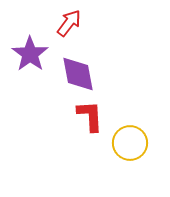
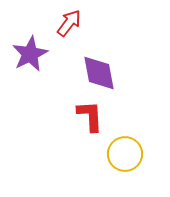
purple star: rotated 9 degrees clockwise
purple diamond: moved 21 px right, 1 px up
yellow circle: moved 5 px left, 11 px down
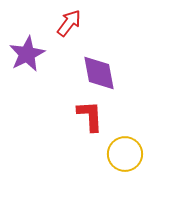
purple star: moved 3 px left
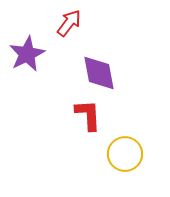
red L-shape: moved 2 px left, 1 px up
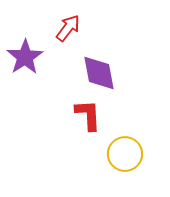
red arrow: moved 1 px left, 5 px down
purple star: moved 2 px left, 3 px down; rotated 6 degrees counterclockwise
